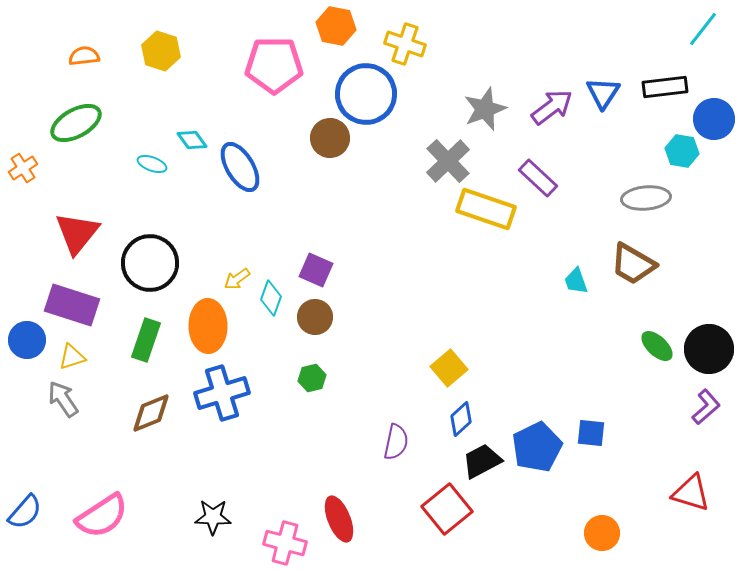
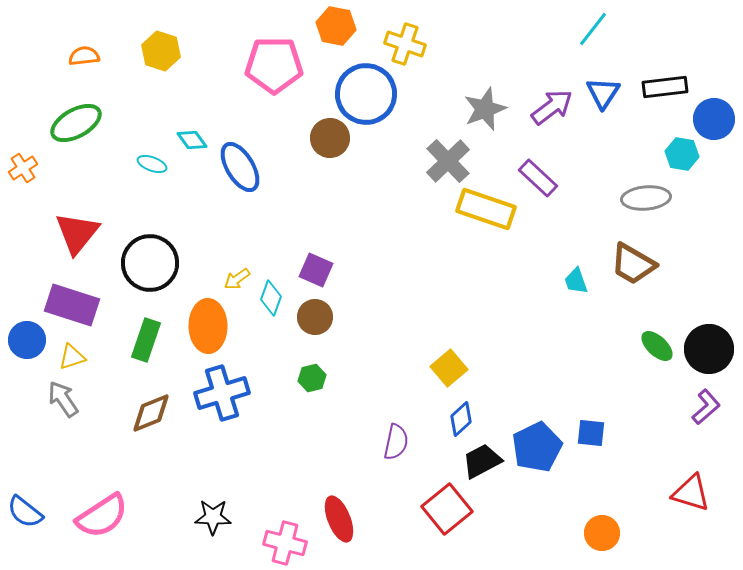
cyan line at (703, 29): moved 110 px left
cyan hexagon at (682, 151): moved 3 px down
blue semicircle at (25, 512): rotated 87 degrees clockwise
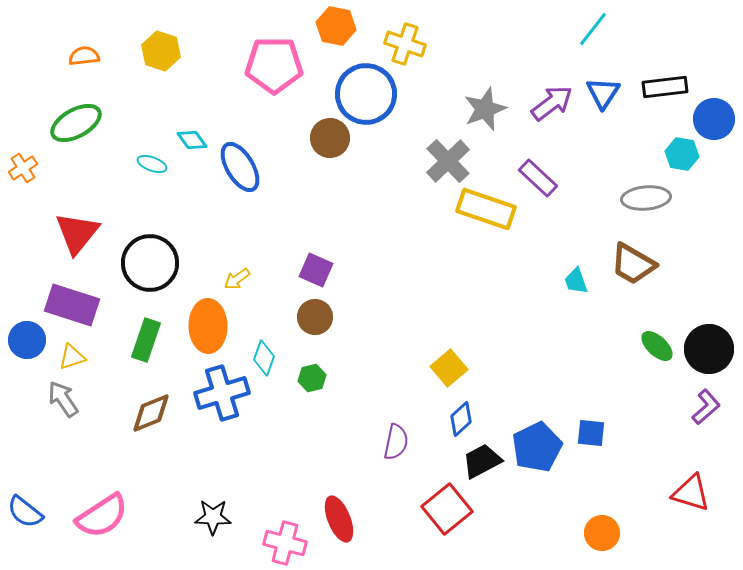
purple arrow at (552, 107): moved 4 px up
cyan diamond at (271, 298): moved 7 px left, 60 px down
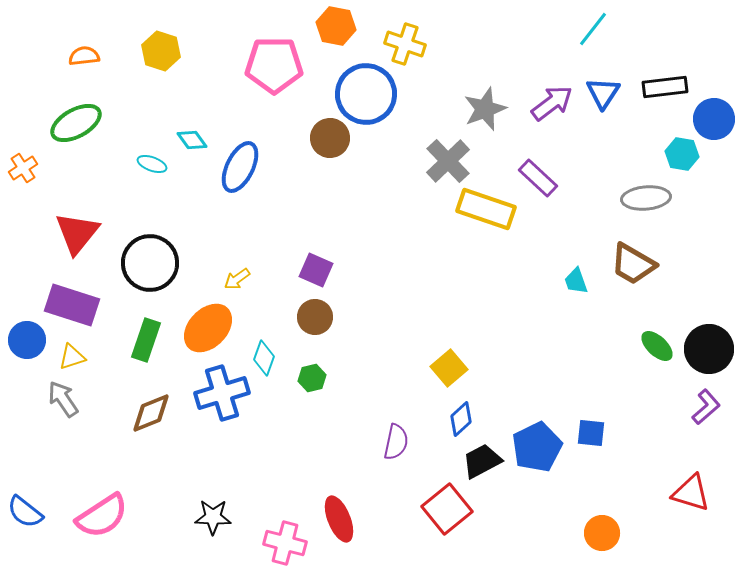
blue ellipse at (240, 167): rotated 57 degrees clockwise
orange ellipse at (208, 326): moved 2 px down; rotated 45 degrees clockwise
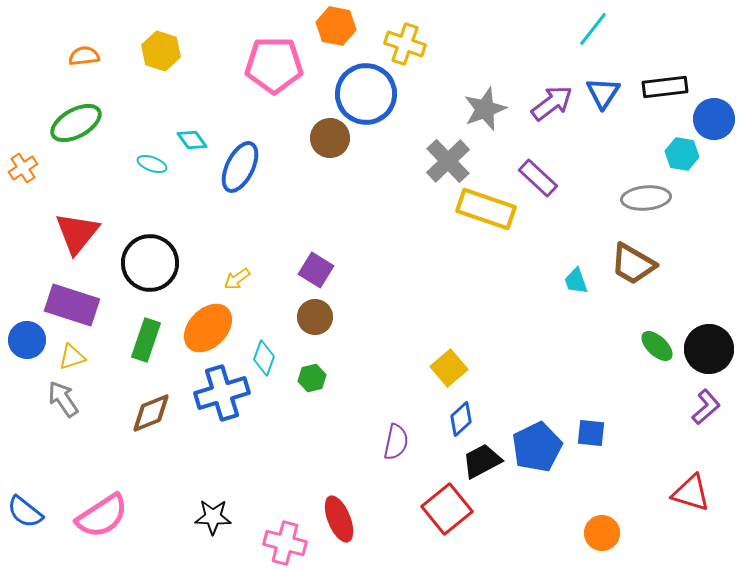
purple square at (316, 270): rotated 8 degrees clockwise
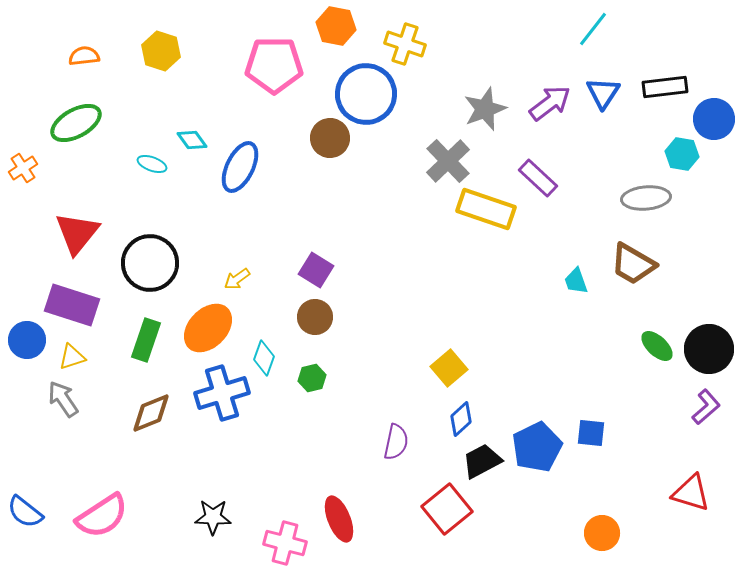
purple arrow at (552, 103): moved 2 px left
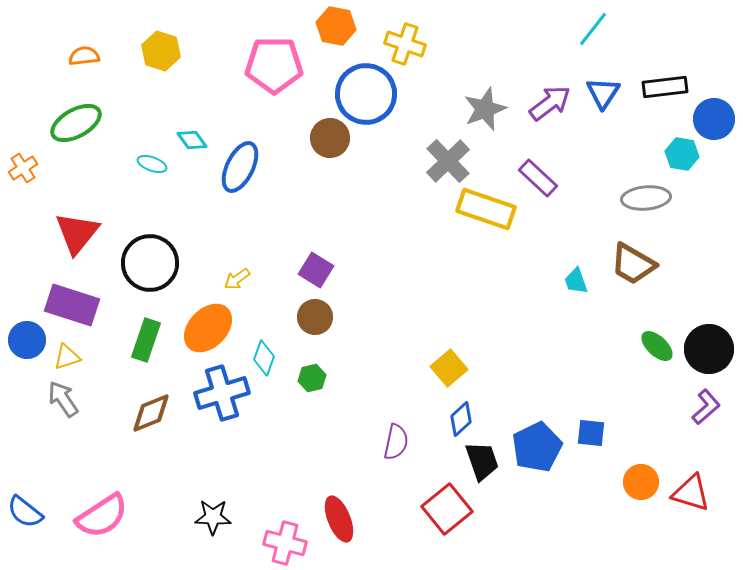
yellow triangle at (72, 357): moved 5 px left
black trapezoid at (482, 461): rotated 99 degrees clockwise
orange circle at (602, 533): moved 39 px right, 51 px up
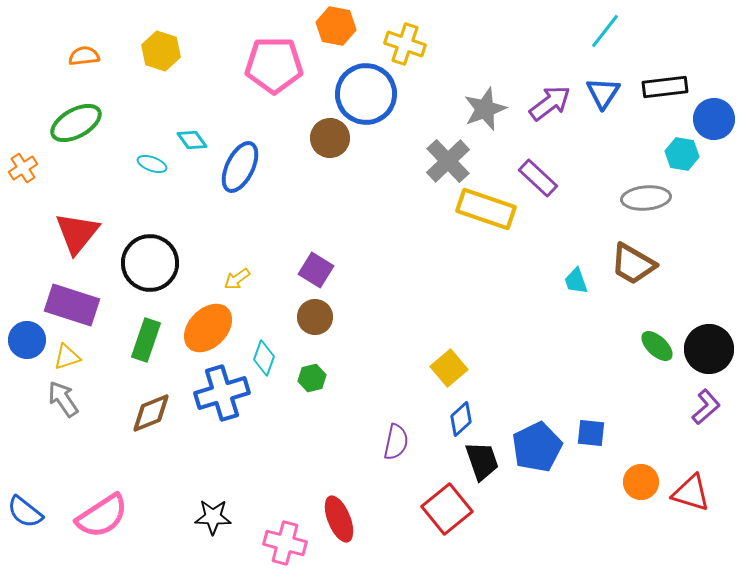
cyan line at (593, 29): moved 12 px right, 2 px down
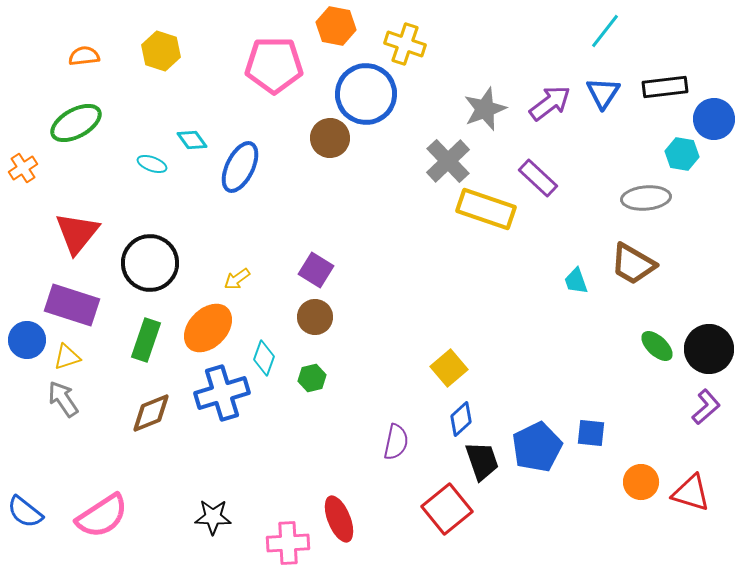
pink cross at (285, 543): moved 3 px right; rotated 18 degrees counterclockwise
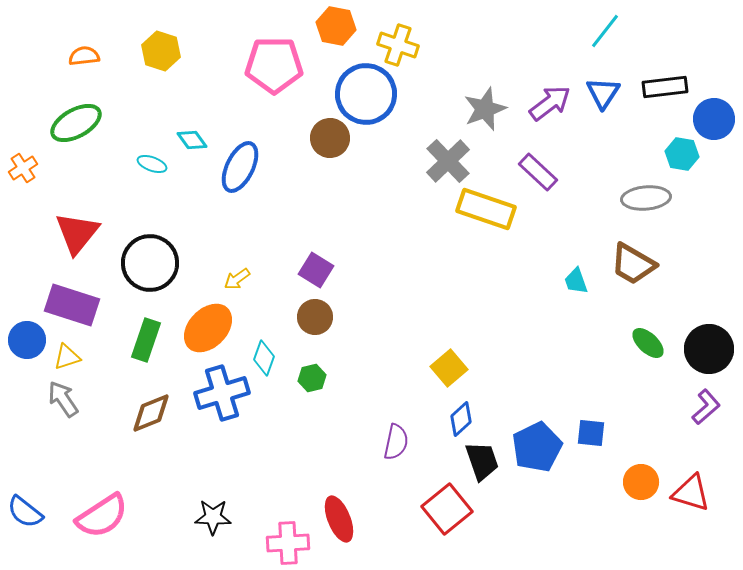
yellow cross at (405, 44): moved 7 px left, 1 px down
purple rectangle at (538, 178): moved 6 px up
green ellipse at (657, 346): moved 9 px left, 3 px up
